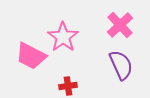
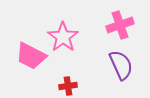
pink cross: rotated 24 degrees clockwise
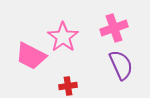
pink cross: moved 6 px left, 3 px down
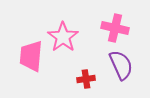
pink cross: moved 1 px right; rotated 32 degrees clockwise
pink trapezoid: rotated 68 degrees clockwise
red cross: moved 18 px right, 7 px up
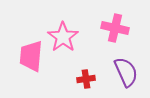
purple semicircle: moved 5 px right, 7 px down
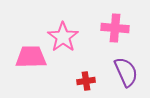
pink cross: rotated 8 degrees counterclockwise
pink trapezoid: moved 1 px down; rotated 84 degrees clockwise
red cross: moved 2 px down
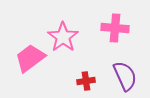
pink trapezoid: moved 1 px left, 1 px down; rotated 36 degrees counterclockwise
purple semicircle: moved 1 px left, 4 px down
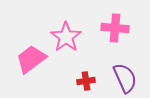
pink star: moved 3 px right
pink trapezoid: moved 1 px right, 1 px down
purple semicircle: moved 2 px down
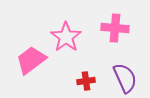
pink trapezoid: moved 1 px down
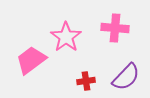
purple semicircle: moved 1 px right, 1 px up; rotated 68 degrees clockwise
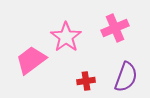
pink cross: rotated 28 degrees counterclockwise
purple semicircle: rotated 24 degrees counterclockwise
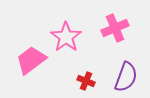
red cross: rotated 30 degrees clockwise
